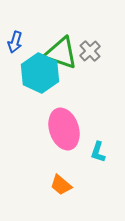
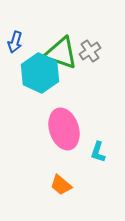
gray cross: rotated 10 degrees clockwise
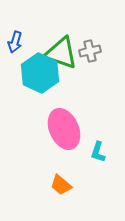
gray cross: rotated 20 degrees clockwise
pink ellipse: rotated 6 degrees counterclockwise
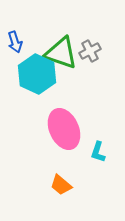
blue arrow: rotated 35 degrees counterclockwise
gray cross: rotated 15 degrees counterclockwise
cyan hexagon: moved 3 px left, 1 px down
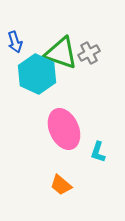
gray cross: moved 1 px left, 2 px down
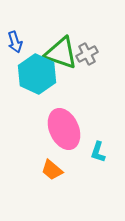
gray cross: moved 2 px left, 1 px down
orange trapezoid: moved 9 px left, 15 px up
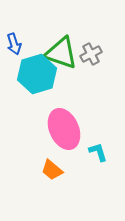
blue arrow: moved 1 px left, 2 px down
gray cross: moved 4 px right
cyan hexagon: rotated 18 degrees clockwise
cyan L-shape: rotated 145 degrees clockwise
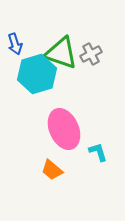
blue arrow: moved 1 px right
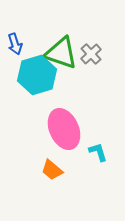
gray cross: rotated 15 degrees counterclockwise
cyan hexagon: moved 1 px down
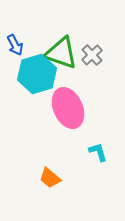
blue arrow: moved 1 px down; rotated 10 degrees counterclockwise
gray cross: moved 1 px right, 1 px down
cyan hexagon: moved 1 px up
pink ellipse: moved 4 px right, 21 px up
orange trapezoid: moved 2 px left, 8 px down
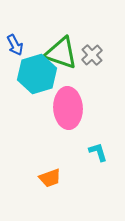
pink ellipse: rotated 21 degrees clockwise
orange trapezoid: rotated 60 degrees counterclockwise
